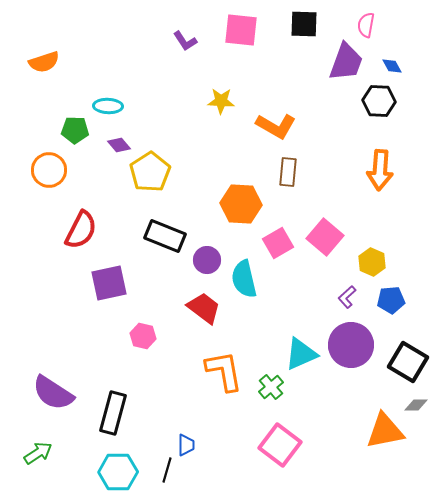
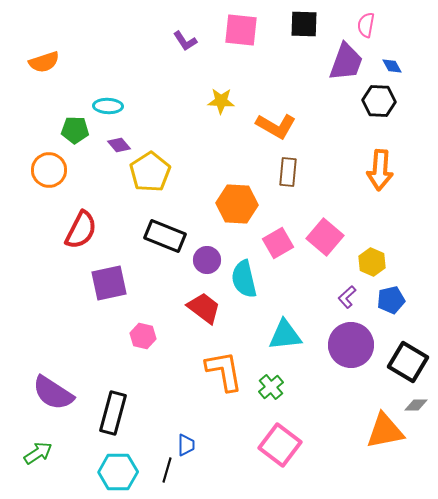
orange hexagon at (241, 204): moved 4 px left
blue pentagon at (391, 300): rotated 8 degrees counterclockwise
cyan triangle at (301, 354): moved 16 px left, 19 px up; rotated 18 degrees clockwise
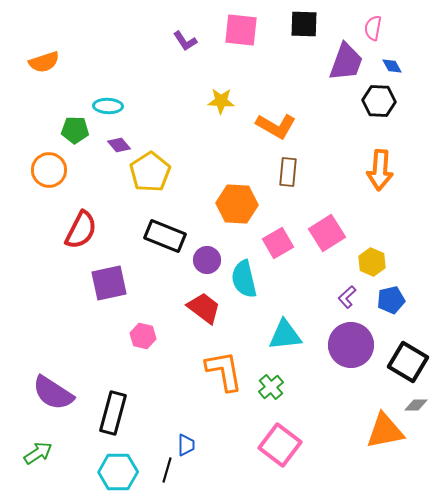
pink semicircle at (366, 25): moved 7 px right, 3 px down
pink square at (325, 237): moved 2 px right, 4 px up; rotated 18 degrees clockwise
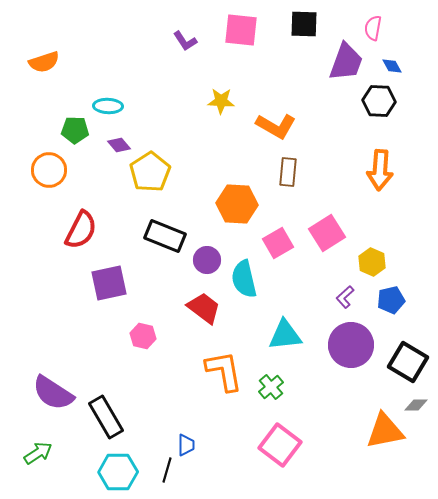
purple L-shape at (347, 297): moved 2 px left
black rectangle at (113, 413): moved 7 px left, 4 px down; rotated 45 degrees counterclockwise
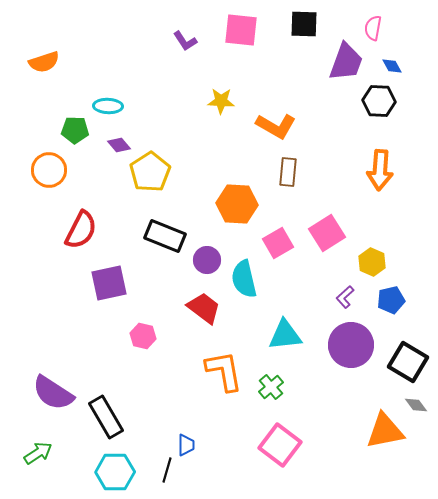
gray diamond at (416, 405): rotated 55 degrees clockwise
cyan hexagon at (118, 472): moved 3 px left
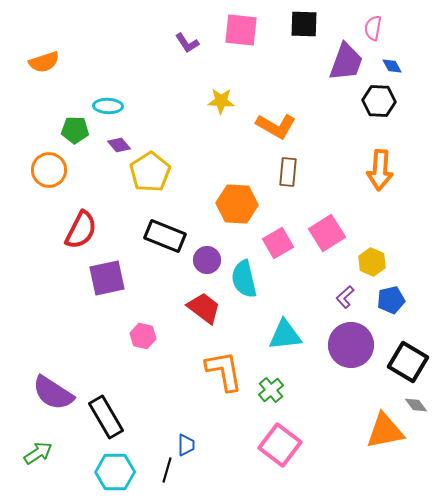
purple L-shape at (185, 41): moved 2 px right, 2 px down
purple square at (109, 283): moved 2 px left, 5 px up
green cross at (271, 387): moved 3 px down
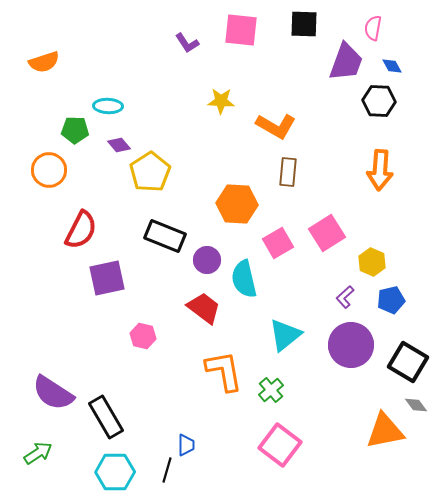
cyan triangle at (285, 335): rotated 33 degrees counterclockwise
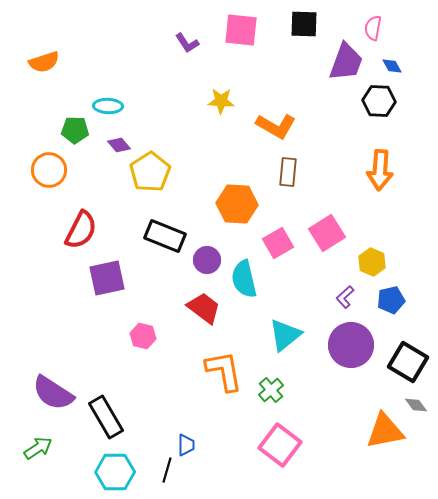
green arrow at (38, 453): moved 5 px up
